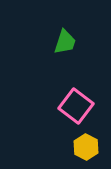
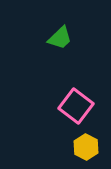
green trapezoid: moved 5 px left, 4 px up; rotated 28 degrees clockwise
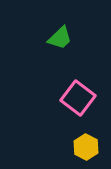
pink square: moved 2 px right, 8 px up
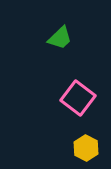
yellow hexagon: moved 1 px down
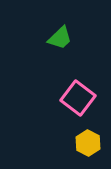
yellow hexagon: moved 2 px right, 5 px up
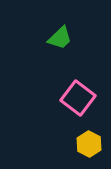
yellow hexagon: moved 1 px right, 1 px down
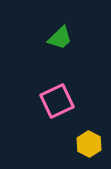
pink square: moved 21 px left, 3 px down; rotated 28 degrees clockwise
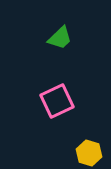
yellow hexagon: moved 9 px down; rotated 10 degrees counterclockwise
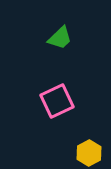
yellow hexagon: rotated 15 degrees clockwise
